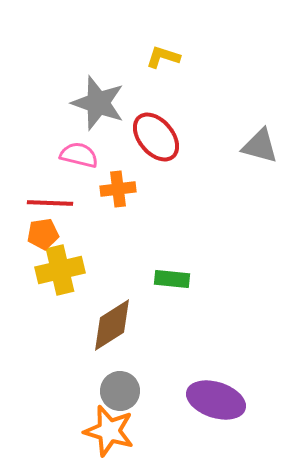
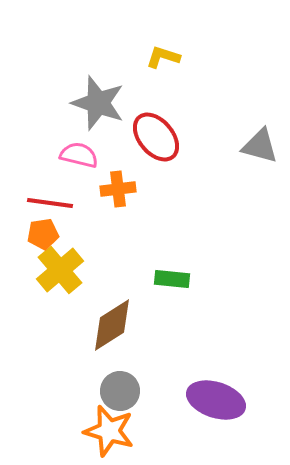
red line: rotated 6 degrees clockwise
yellow cross: rotated 27 degrees counterclockwise
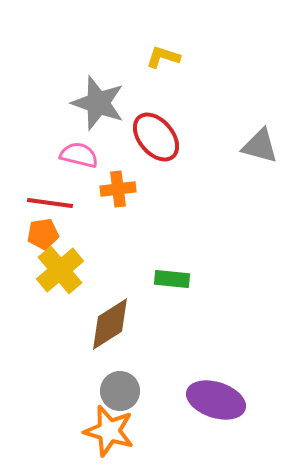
brown diamond: moved 2 px left, 1 px up
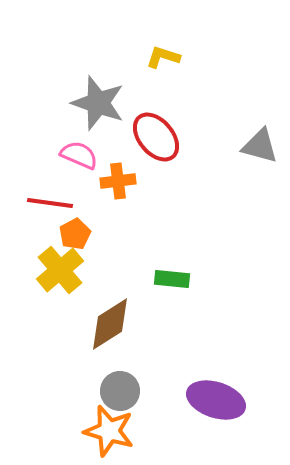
pink semicircle: rotated 9 degrees clockwise
orange cross: moved 8 px up
orange pentagon: moved 32 px right; rotated 20 degrees counterclockwise
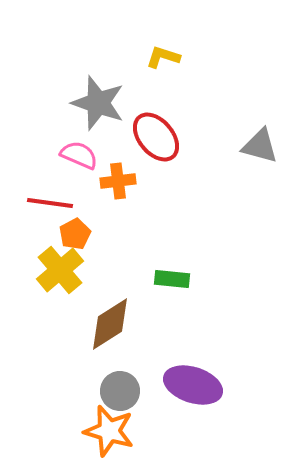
purple ellipse: moved 23 px left, 15 px up
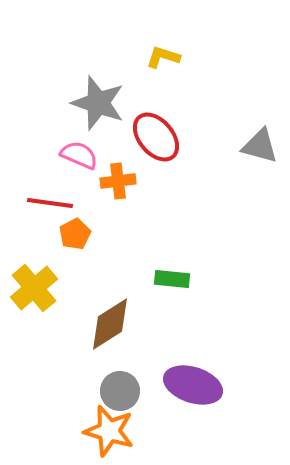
yellow cross: moved 26 px left, 18 px down
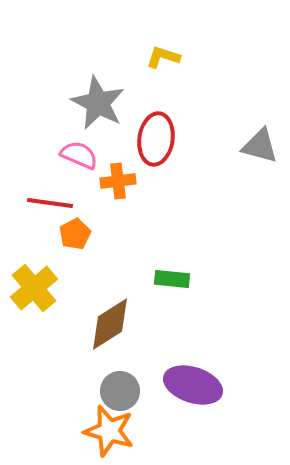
gray star: rotated 8 degrees clockwise
red ellipse: moved 2 px down; rotated 48 degrees clockwise
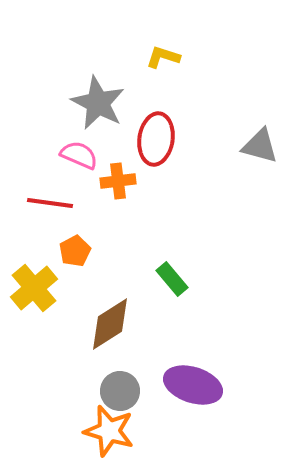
orange pentagon: moved 17 px down
green rectangle: rotated 44 degrees clockwise
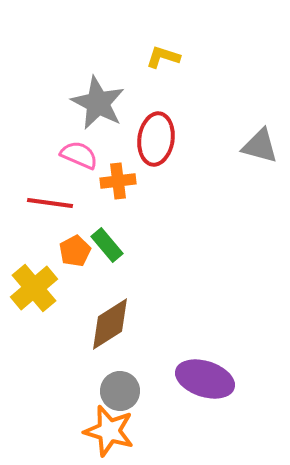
green rectangle: moved 65 px left, 34 px up
purple ellipse: moved 12 px right, 6 px up
